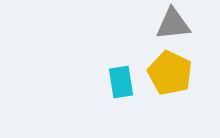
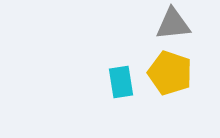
yellow pentagon: rotated 6 degrees counterclockwise
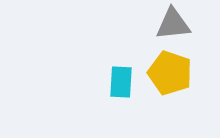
cyan rectangle: rotated 12 degrees clockwise
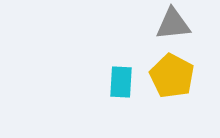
yellow pentagon: moved 2 px right, 3 px down; rotated 9 degrees clockwise
